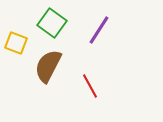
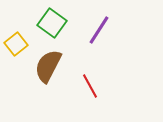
yellow square: moved 1 px down; rotated 30 degrees clockwise
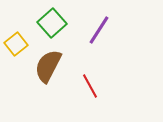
green square: rotated 12 degrees clockwise
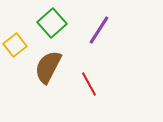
yellow square: moved 1 px left, 1 px down
brown semicircle: moved 1 px down
red line: moved 1 px left, 2 px up
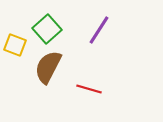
green square: moved 5 px left, 6 px down
yellow square: rotated 30 degrees counterclockwise
red line: moved 5 px down; rotated 45 degrees counterclockwise
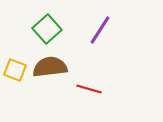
purple line: moved 1 px right
yellow square: moved 25 px down
brown semicircle: moved 2 px right; rotated 56 degrees clockwise
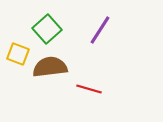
yellow square: moved 3 px right, 16 px up
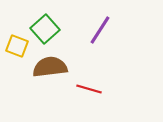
green square: moved 2 px left
yellow square: moved 1 px left, 8 px up
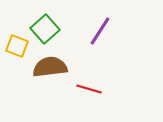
purple line: moved 1 px down
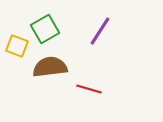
green square: rotated 12 degrees clockwise
